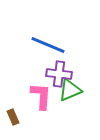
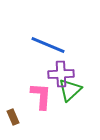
purple cross: moved 2 px right; rotated 10 degrees counterclockwise
green triangle: rotated 20 degrees counterclockwise
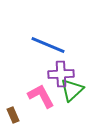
green triangle: moved 2 px right
pink L-shape: rotated 32 degrees counterclockwise
brown rectangle: moved 2 px up
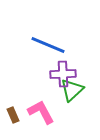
purple cross: moved 2 px right
pink L-shape: moved 16 px down
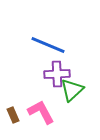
purple cross: moved 6 px left
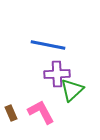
blue line: rotated 12 degrees counterclockwise
brown rectangle: moved 2 px left, 2 px up
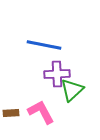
blue line: moved 4 px left
brown rectangle: rotated 70 degrees counterclockwise
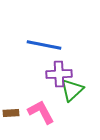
purple cross: moved 2 px right
